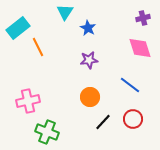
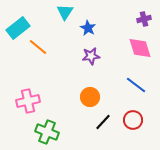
purple cross: moved 1 px right, 1 px down
orange line: rotated 24 degrees counterclockwise
purple star: moved 2 px right, 4 px up
blue line: moved 6 px right
red circle: moved 1 px down
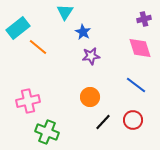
blue star: moved 5 px left, 4 px down
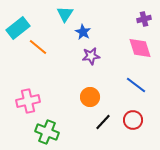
cyan triangle: moved 2 px down
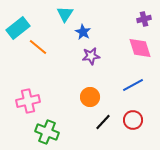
blue line: moved 3 px left; rotated 65 degrees counterclockwise
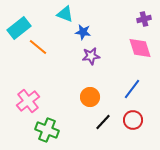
cyan triangle: rotated 42 degrees counterclockwise
cyan rectangle: moved 1 px right
blue star: rotated 21 degrees counterclockwise
blue line: moved 1 px left, 4 px down; rotated 25 degrees counterclockwise
pink cross: rotated 25 degrees counterclockwise
green cross: moved 2 px up
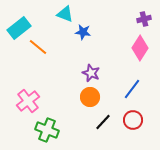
pink diamond: rotated 50 degrees clockwise
purple star: moved 17 px down; rotated 30 degrees clockwise
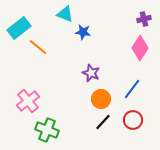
orange circle: moved 11 px right, 2 px down
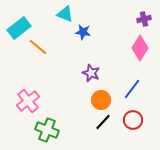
orange circle: moved 1 px down
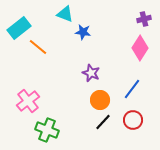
orange circle: moved 1 px left
